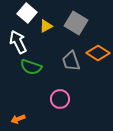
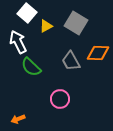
orange diamond: rotated 30 degrees counterclockwise
gray trapezoid: rotated 10 degrees counterclockwise
green semicircle: rotated 25 degrees clockwise
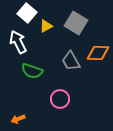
green semicircle: moved 1 px right, 4 px down; rotated 25 degrees counterclockwise
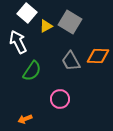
gray square: moved 6 px left, 1 px up
orange diamond: moved 3 px down
green semicircle: rotated 75 degrees counterclockwise
orange arrow: moved 7 px right
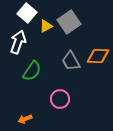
gray square: moved 1 px left; rotated 25 degrees clockwise
white arrow: rotated 45 degrees clockwise
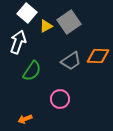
gray trapezoid: rotated 95 degrees counterclockwise
